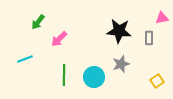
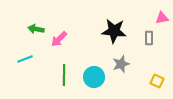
green arrow: moved 2 px left, 7 px down; rotated 63 degrees clockwise
black star: moved 5 px left
yellow square: rotated 32 degrees counterclockwise
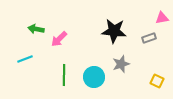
gray rectangle: rotated 72 degrees clockwise
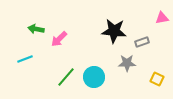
gray rectangle: moved 7 px left, 4 px down
gray star: moved 6 px right, 1 px up; rotated 18 degrees clockwise
green line: moved 2 px right, 2 px down; rotated 40 degrees clockwise
yellow square: moved 2 px up
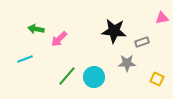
green line: moved 1 px right, 1 px up
